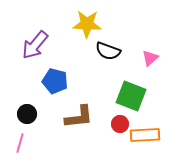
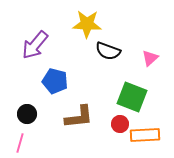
green square: moved 1 px right, 1 px down
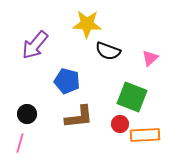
blue pentagon: moved 12 px right
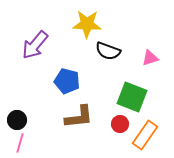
pink triangle: rotated 24 degrees clockwise
black circle: moved 10 px left, 6 px down
orange rectangle: rotated 52 degrees counterclockwise
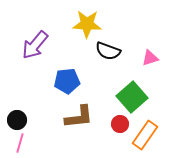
blue pentagon: rotated 20 degrees counterclockwise
green square: rotated 28 degrees clockwise
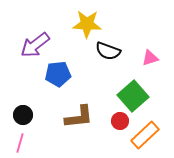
purple arrow: rotated 12 degrees clockwise
blue pentagon: moved 9 px left, 7 px up
green square: moved 1 px right, 1 px up
black circle: moved 6 px right, 5 px up
red circle: moved 3 px up
orange rectangle: rotated 12 degrees clockwise
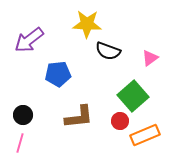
purple arrow: moved 6 px left, 5 px up
pink triangle: rotated 18 degrees counterclockwise
orange rectangle: rotated 20 degrees clockwise
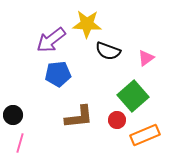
purple arrow: moved 22 px right
pink triangle: moved 4 px left
black circle: moved 10 px left
red circle: moved 3 px left, 1 px up
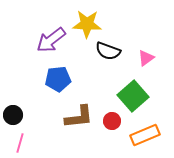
blue pentagon: moved 5 px down
red circle: moved 5 px left, 1 px down
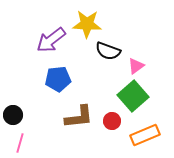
pink triangle: moved 10 px left, 8 px down
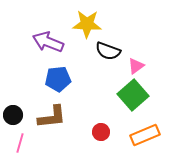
purple arrow: moved 3 px left, 2 px down; rotated 60 degrees clockwise
green square: moved 1 px up
brown L-shape: moved 27 px left
red circle: moved 11 px left, 11 px down
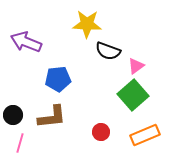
purple arrow: moved 22 px left
